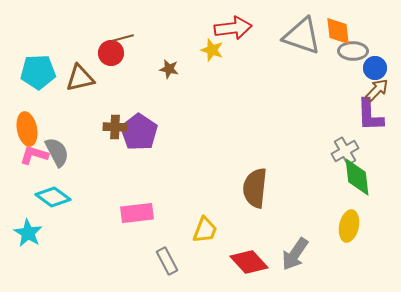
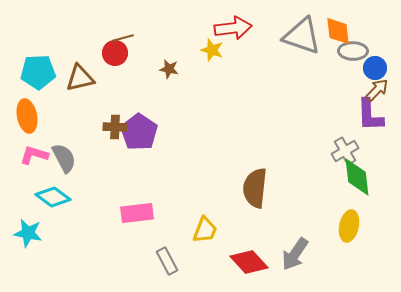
red circle: moved 4 px right
orange ellipse: moved 13 px up
gray semicircle: moved 7 px right, 6 px down
cyan star: rotated 20 degrees counterclockwise
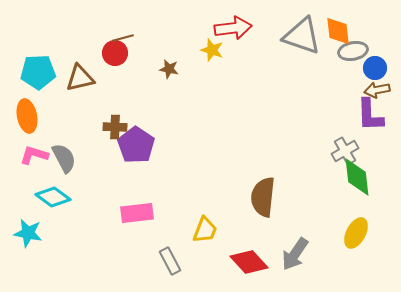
gray ellipse: rotated 12 degrees counterclockwise
brown arrow: rotated 145 degrees counterclockwise
purple pentagon: moved 3 px left, 13 px down
brown semicircle: moved 8 px right, 9 px down
yellow ellipse: moved 7 px right, 7 px down; rotated 16 degrees clockwise
gray rectangle: moved 3 px right
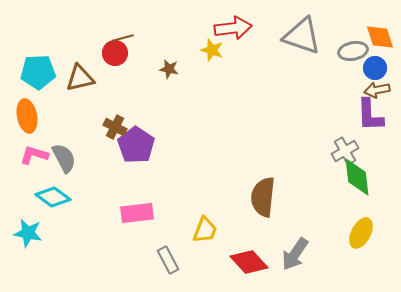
orange diamond: moved 42 px right, 6 px down; rotated 12 degrees counterclockwise
brown cross: rotated 25 degrees clockwise
yellow ellipse: moved 5 px right
gray rectangle: moved 2 px left, 1 px up
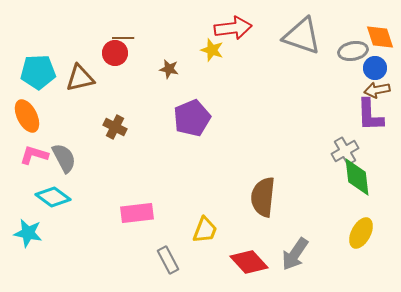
brown line: rotated 15 degrees clockwise
orange ellipse: rotated 16 degrees counterclockwise
purple pentagon: moved 56 px right, 27 px up; rotated 15 degrees clockwise
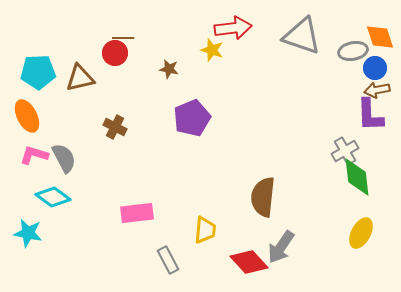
yellow trapezoid: rotated 16 degrees counterclockwise
gray arrow: moved 14 px left, 7 px up
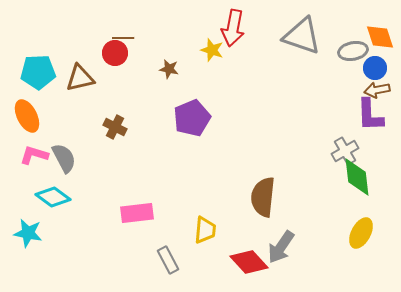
red arrow: rotated 108 degrees clockwise
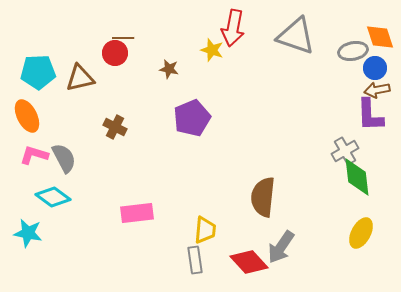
gray triangle: moved 6 px left
gray rectangle: moved 27 px right; rotated 20 degrees clockwise
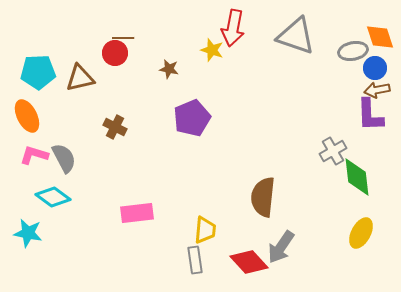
gray cross: moved 12 px left
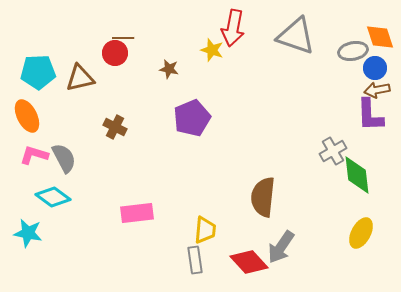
green diamond: moved 2 px up
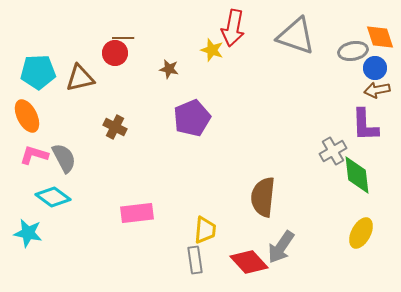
purple L-shape: moved 5 px left, 10 px down
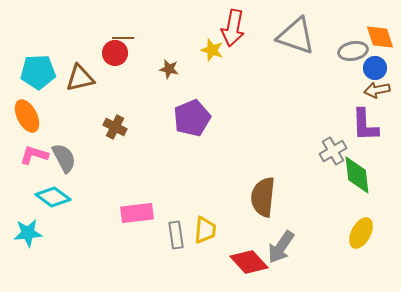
cyan star: rotated 16 degrees counterclockwise
gray rectangle: moved 19 px left, 25 px up
